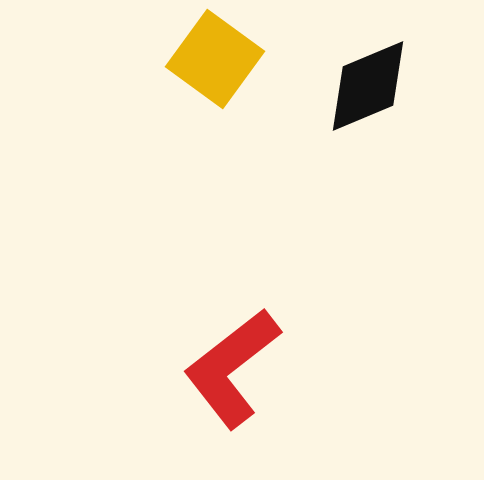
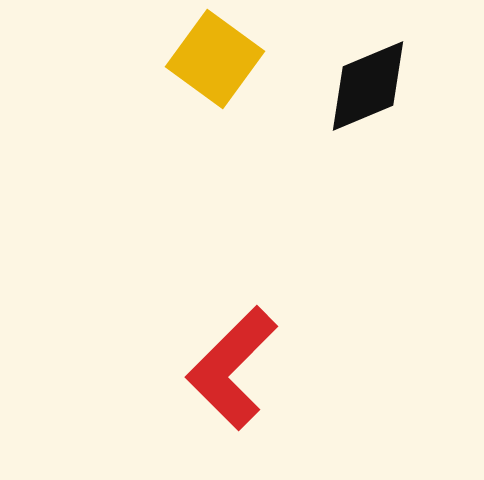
red L-shape: rotated 7 degrees counterclockwise
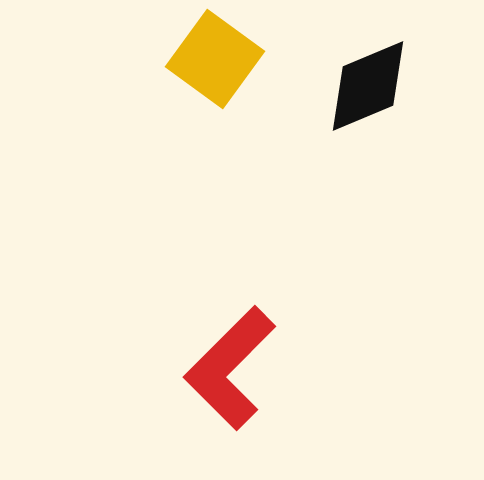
red L-shape: moved 2 px left
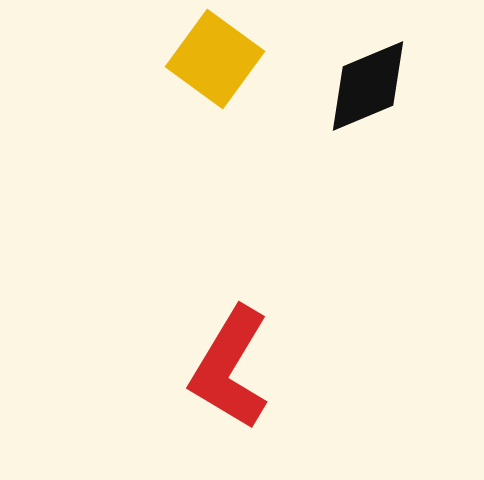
red L-shape: rotated 14 degrees counterclockwise
